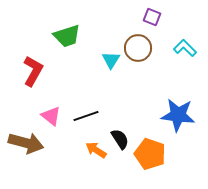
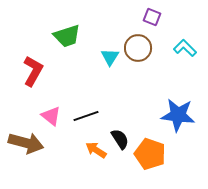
cyan triangle: moved 1 px left, 3 px up
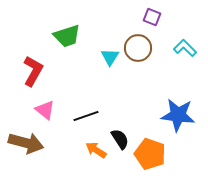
pink triangle: moved 6 px left, 6 px up
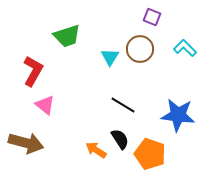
brown circle: moved 2 px right, 1 px down
pink triangle: moved 5 px up
black line: moved 37 px right, 11 px up; rotated 50 degrees clockwise
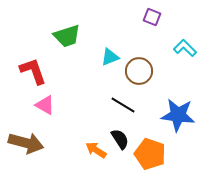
brown circle: moved 1 px left, 22 px down
cyan triangle: rotated 36 degrees clockwise
red L-shape: rotated 48 degrees counterclockwise
pink triangle: rotated 10 degrees counterclockwise
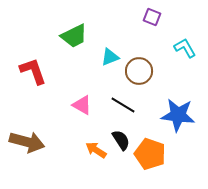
green trapezoid: moved 7 px right; rotated 8 degrees counterclockwise
cyan L-shape: rotated 15 degrees clockwise
pink triangle: moved 37 px right
black semicircle: moved 1 px right, 1 px down
brown arrow: moved 1 px right, 1 px up
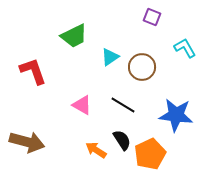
cyan triangle: rotated 12 degrees counterclockwise
brown circle: moved 3 px right, 4 px up
blue star: moved 2 px left
black semicircle: moved 1 px right
orange pentagon: rotated 28 degrees clockwise
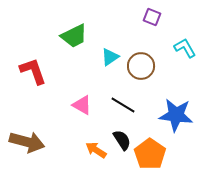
brown circle: moved 1 px left, 1 px up
orange pentagon: rotated 12 degrees counterclockwise
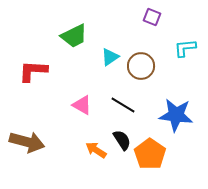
cyan L-shape: rotated 65 degrees counterclockwise
red L-shape: rotated 68 degrees counterclockwise
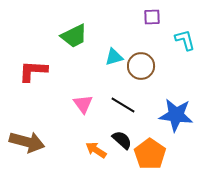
purple square: rotated 24 degrees counterclockwise
cyan L-shape: moved 8 px up; rotated 80 degrees clockwise
cyan triangle: moved 4 px right; rotated 18 degrees clockwise
pink triangle: moved 1 px right, 1 px up; rotated 25 degrees clockwise
black semicircle: rotated 15 degrees counterclockwise
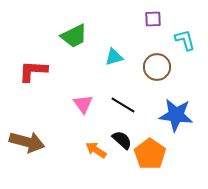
purple square: moved 1 px right, 2 px down
brown circle: moved 16 px right, 1 px down
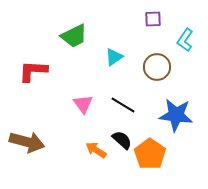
cyan L-shape: rotated 130 degrees counterclockwise
cyan triangle: rotated 18 degrees counterclockwise
